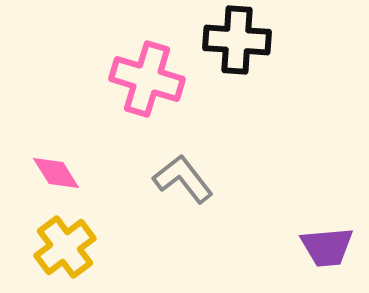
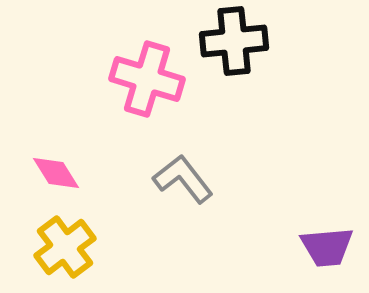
black cross: moved 3 px left, 1 px down; rotated 10 degrees counterclockwise
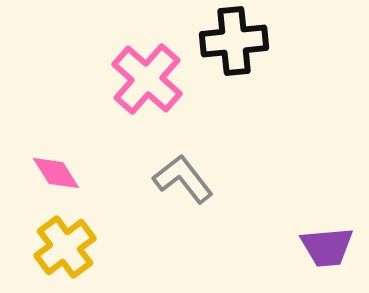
pink cross: rotated 24 degrees clockwise
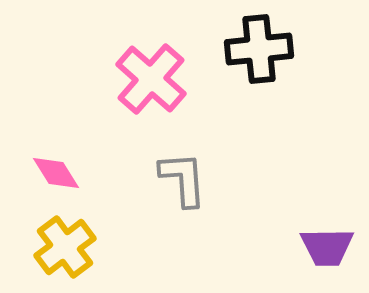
black cross: moved 25 px right, 8 px down
pink cross: moved 4 px right
gray L-shape: rotated 34 degrees clockwise
purple trapezoid: rotated 4 degrees clockwise
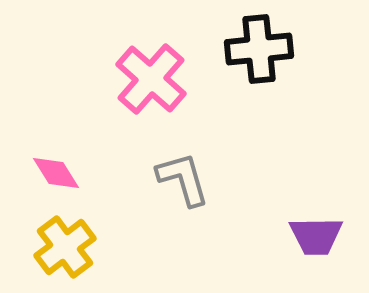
gray L-shape: rotated 12 degrees counterclockwise
purple trapezoid: moved 11 px left, 11 px up
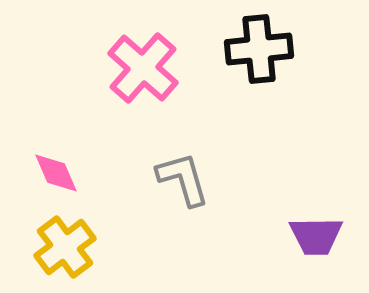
pink cross: moved 8 px left, 11 px up
pink diamond: rotated 9 degrees clockwise
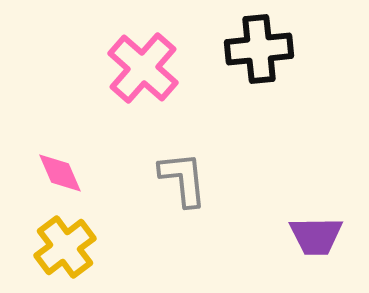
pink diamond: moved 4 px right
gray L-shape: rotated 10 degrees clockwise
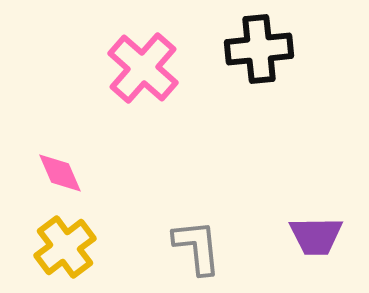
gray L-shape: moved 14 px right, 68 px down
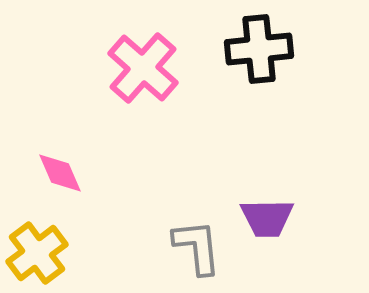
purple trapezoid: moved 49 px left, 18 px up
yellow cross: moved 28 px left, 6 px down
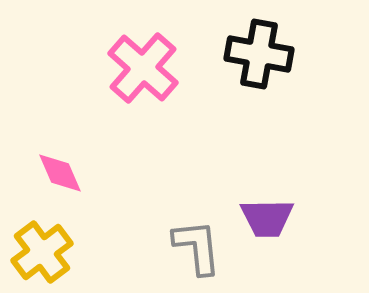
black cross: moved 5 px down; rotated 16 degrees clockwise
yellow cross: moved 5 px right, 1 px up
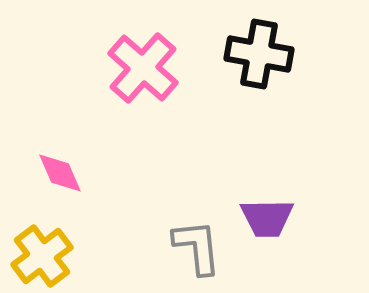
yellow cross: moved 4 px down
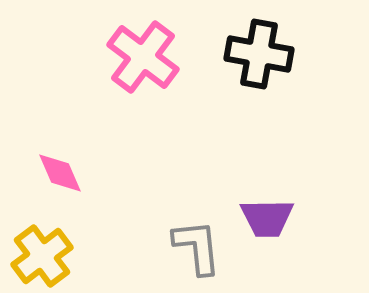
pink cross: moved 11 px up; rotated 4 degrees counterclockwise
